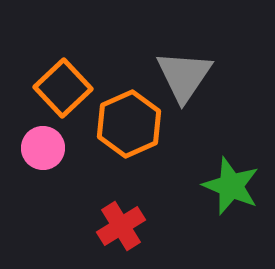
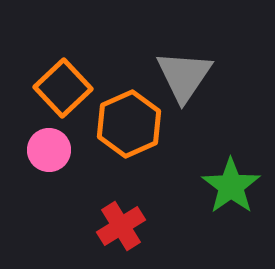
pink circle: moved 6 px right, 2 px down
green star: rotated 14 degrees clockwise
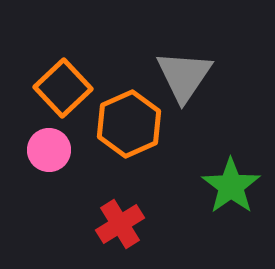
red cross: moved 1 px left, 2 px up
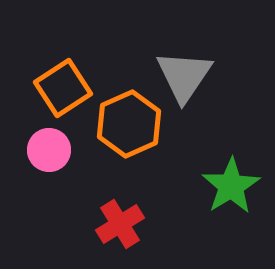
orange square: rotated 10 degrees clockwise
green star: rotated 4 degrees clockwise
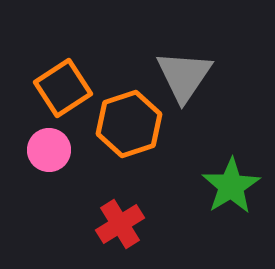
orange hexagon: rotated 6 degrees clockwise
